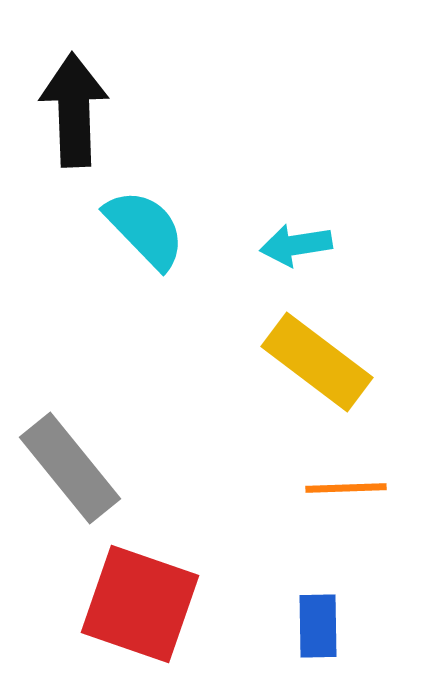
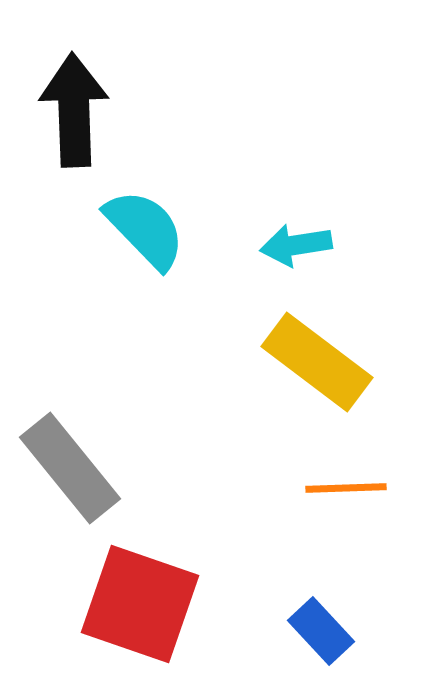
blue rectangle: moved 3 px right, 5 px down; rotated 42 degrees counterclockwise
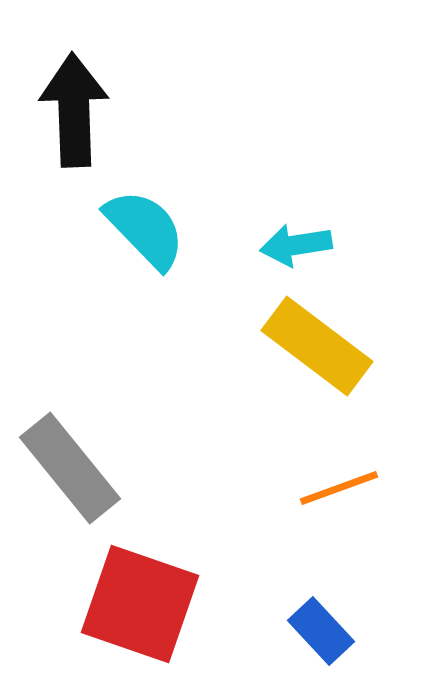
yellow rectangle: moved 16 px up
orange line: moved 7 px left; rotated 18 degrees counterclockwise
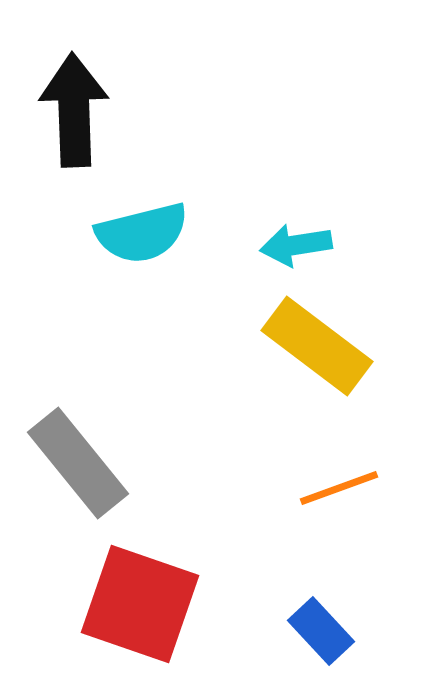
cyan semicircle: moved 3 px left, 4 px down; rotated 120 degrees clockwise
gray rectangle: moved 8 px right, 5 px up
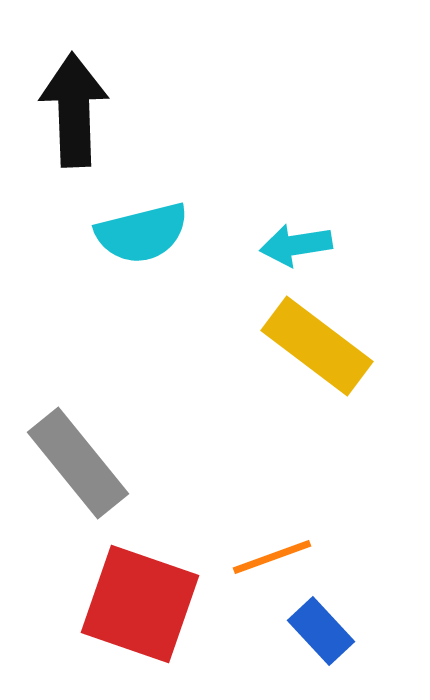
orange line: moved 67 px left, 69 px down
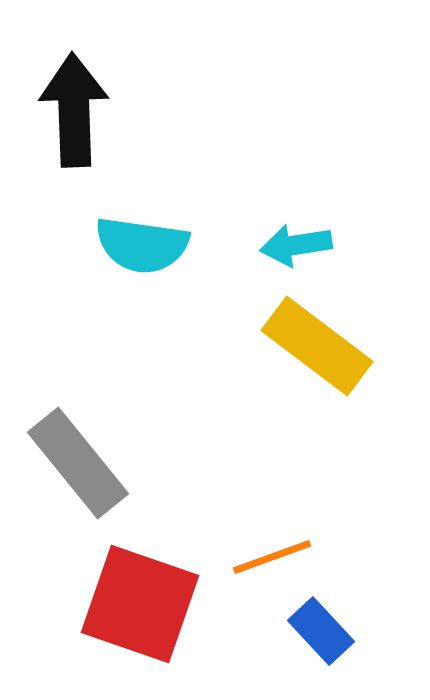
cyan semicircle: moved 12 px down; rotated 22 degrees clockwise
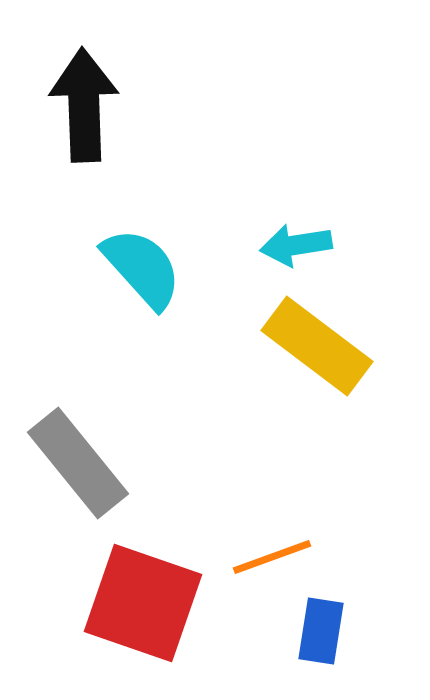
black arrow: moved 10 px right, 5 px up
cyan semicircle: moved 23 px down; rotated 140 degrees counterclockwise
red square: moved 3 px right, 1 px up
blue rectangle: rotated 52 degrees clockwise
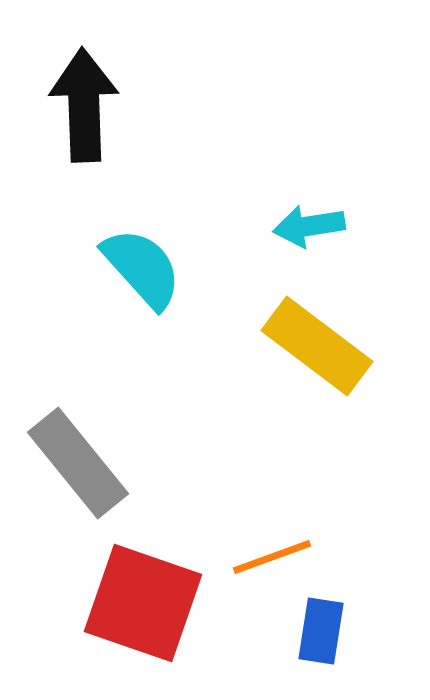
cyan arrow: moved 13 px right, 19 px up
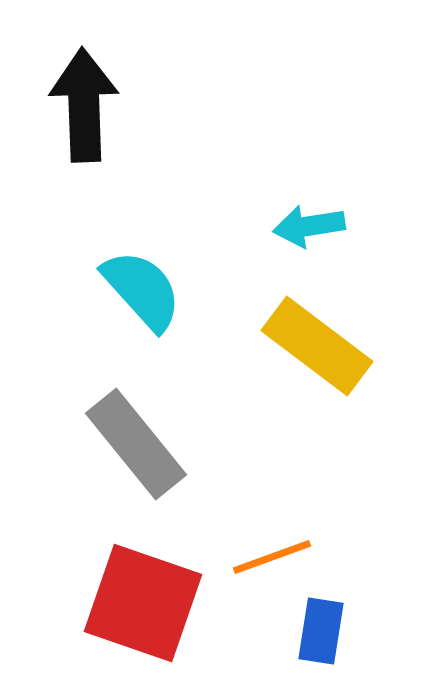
cyan semicircle: moved 22 px down
gray rectangle: moved 58 px right, 19 px up
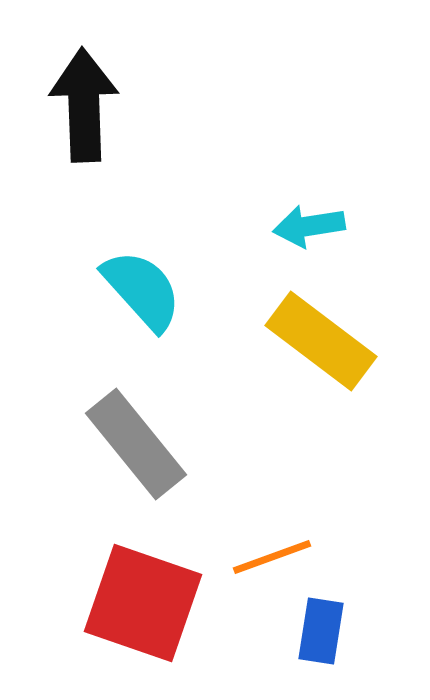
yellow rectangle: moved 4 px right, 5 px up
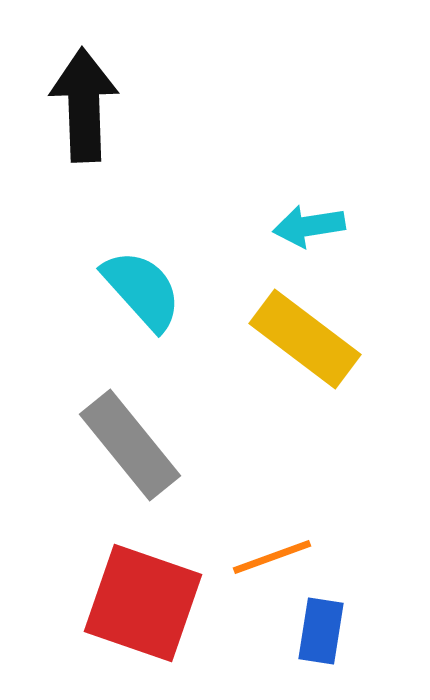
yellow rectangle: moved 16 px left, 2 px up
gray rectangle: moved 6 px left, 1 px down
